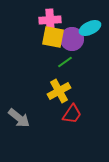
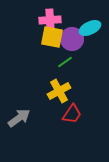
yellow square: moved 1 px left
gray arrow: rotated 75 degrees counterclockwise
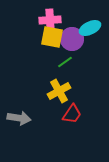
gray arrow: rotated 45 degrees clockwise
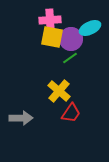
purple circle: moved 1 px left
green line: moved 5 px right, 4 px up
yellow cross: rotated 20 degrees counterclockwise
red trapezoid: moved 1 px left, 1 px up
gray arrow: moved 2 px right; rotated 10 degrees counterclockwise
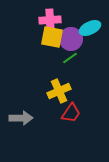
yellow cross: rotated 25 degrees clockwise
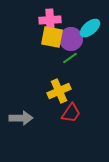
cyan ellipse: rotated 15 degrees counterclockwise
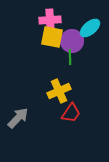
purple circle: moved 1 px right, 2 px down
green line: moved 1 px up; rotated 56 degrees counterclockwise
gray arrow: moved 3 px left; rotated 45 degrees counterclockwise
